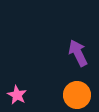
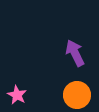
purple arrow: moved 3 px left
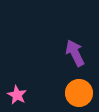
orange circle: moved 2 px right, 2 px up
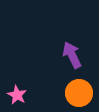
purple arrow: moved 3 px left, 2 px down
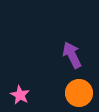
pink star: moved 3 px right
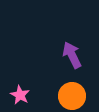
orange circle: moved 7 px left, 3 px down
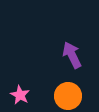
orange circle: moved 4 px left
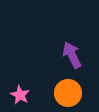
orange circle: moved 3 px up
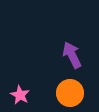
orange circle: moved 2 px right
